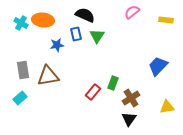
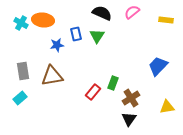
black semicircle: moved 17 px right, 2 px up
gray rectangle: moved 1 px down
brown triangle: moved 4 px right
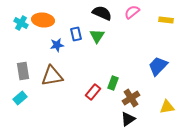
black triangle: moved 1 px left; rotated 21 degrees clockwise
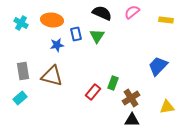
orange ellipse: moved 9 px right
brown triangle: rotated 25 degrees clockwise
black triangle: moved 4 px right, 1 px down; rotated 35 degrees clockwise
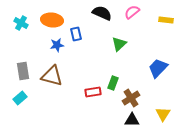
green triangle: moved 22 px right, 8 px down; rotated 14 degrees clockwise
blue trapezoid: moved 2 px down
red rectangle: rotated 42 degrees clockwise
yellow triangle: moved 4 px left, 7 px down; rotated 49 degrees counterclockwise
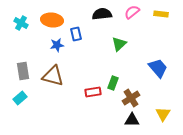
black semicircle: moved 1 px down; rotated 30 degrees counterclockwise
yellow rectangle: moved 5 px left, 6 px up
blue trapezoid: rotated 95 degrees clockwise
brown triangle: moved 1 px right
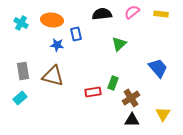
blue star: rotated 16 degrees clockwise
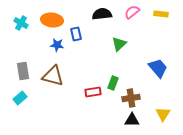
brown cross: rotated 24 degrees clockwise
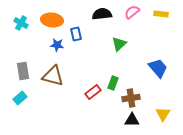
red rectangle: rotated 28 degrees counterclockwise
